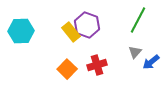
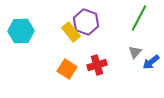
green line: moved 1 px right, 2 px up
purple hexagon: moved 1 px left, 3 px up
orange square: rotated 12 degrees counterclockwise
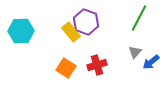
orange square: moved 1 px left, 1 px up
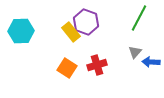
blue arrow: rotated 42 degrees clockwise
orange square: moved 1 px right
